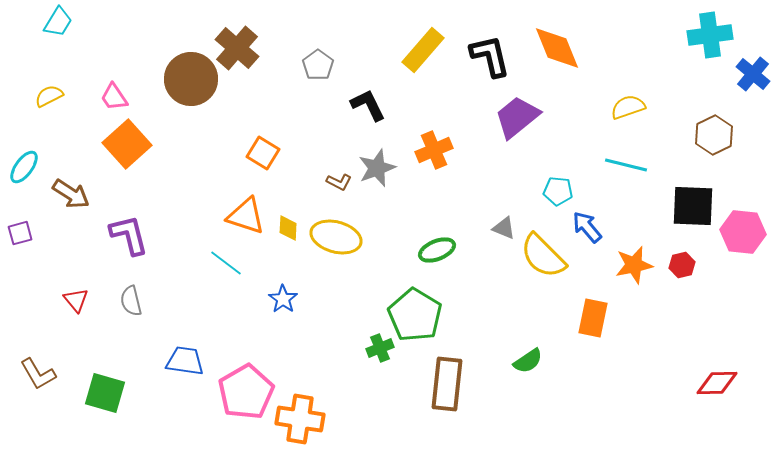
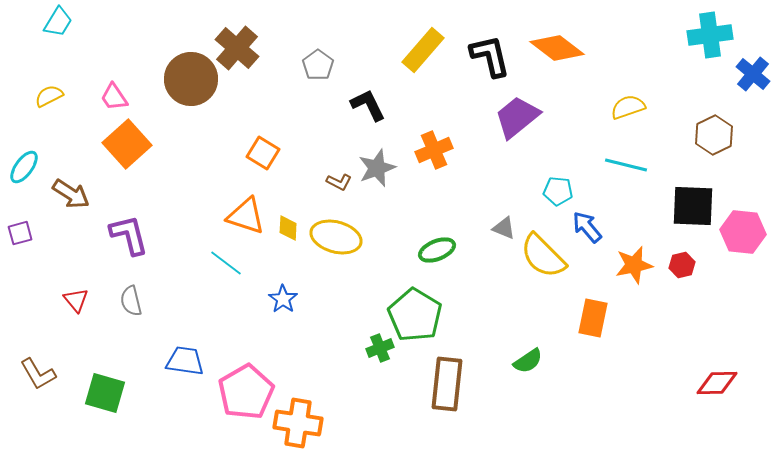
orange diamond at (557, 48): rotated 30 degrees counterclockwise
orange cross at (300, 419): moved 2 px left, 4 px down
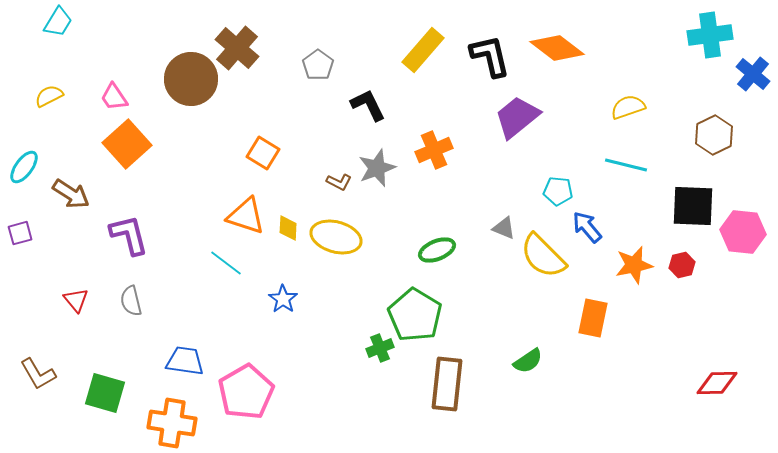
orange cross at (298, 423): moved 126 px left
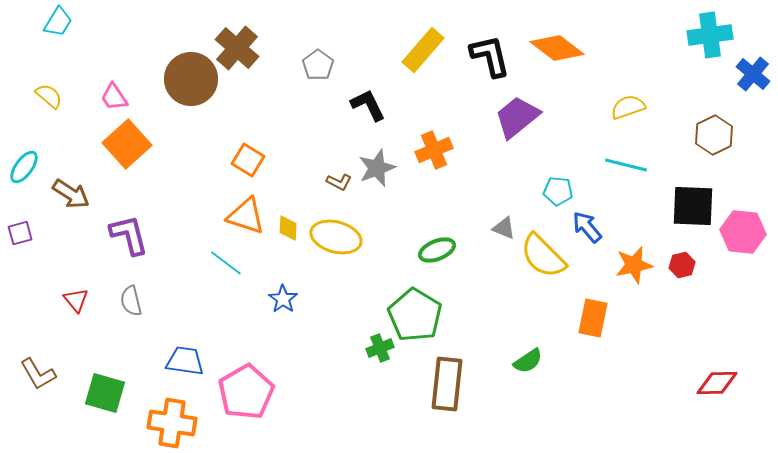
yellow semicircle at (49, 96): rotated 68 degrees clockwise
orange square at (263, 153): moved 15 px left, 7 px down
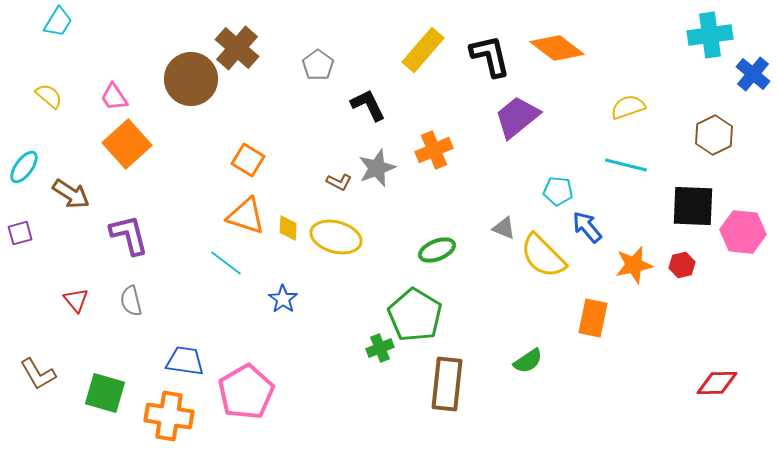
orange cross at (172, 423): moved 3 px left, 7 px up
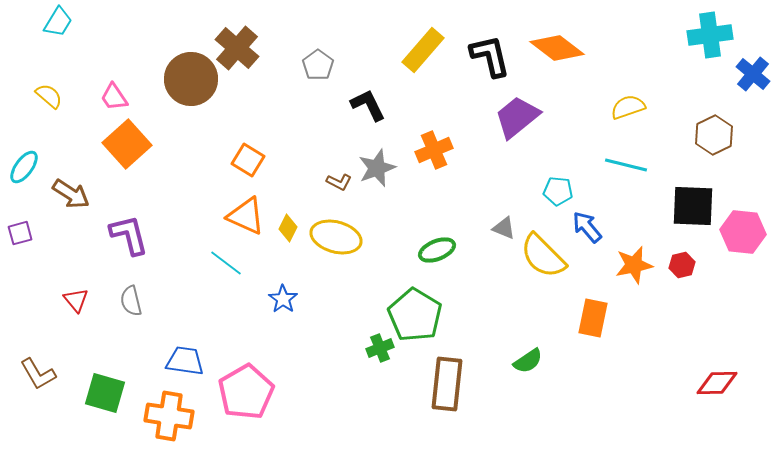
orange triangle at (246, 216): rotated 6 degrees clockwise
yellow diamond at (288, 228): rotated 24 degrees clockwise
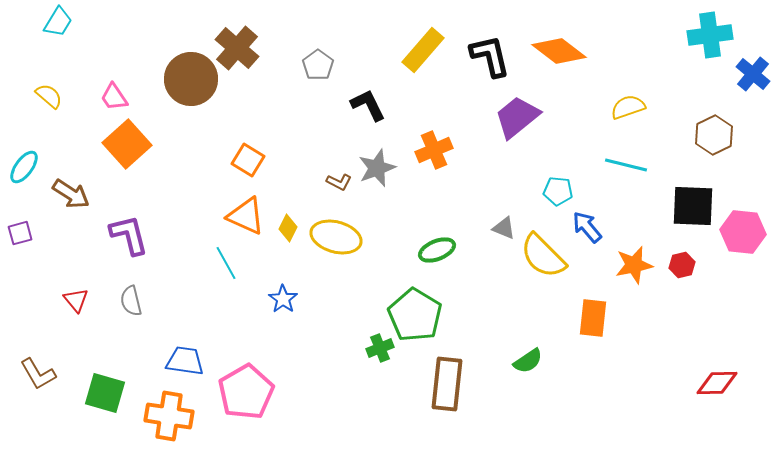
orange diamond at (557, 48): moved 2 px right, 3 px down
cyan line at (226, 263): rotated 24 degrees clockwise
orange rectangle at (593, 318): rotated 6 degrees counterclockwise
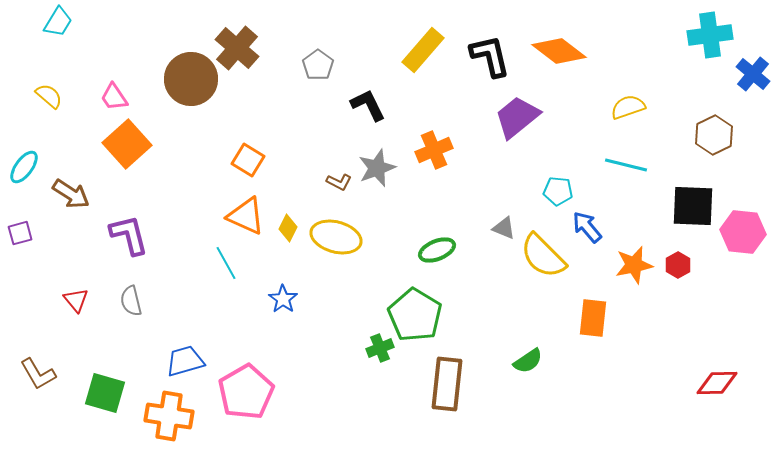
red hexagon at (682, 265): moved 4 px left; rotated 15 degrees counterclockwise
blue trapezoid at (185, 361): rotated 24 degrees counterclockwise
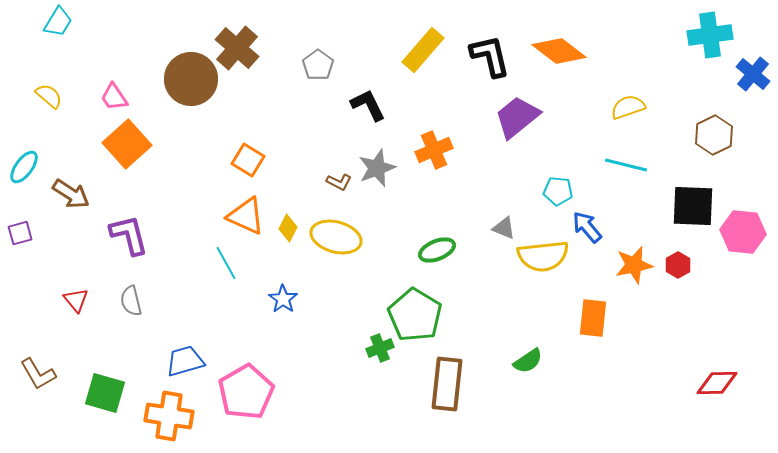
yellow semicircle at (543, 256): rotated 51 degrees counterclockwise
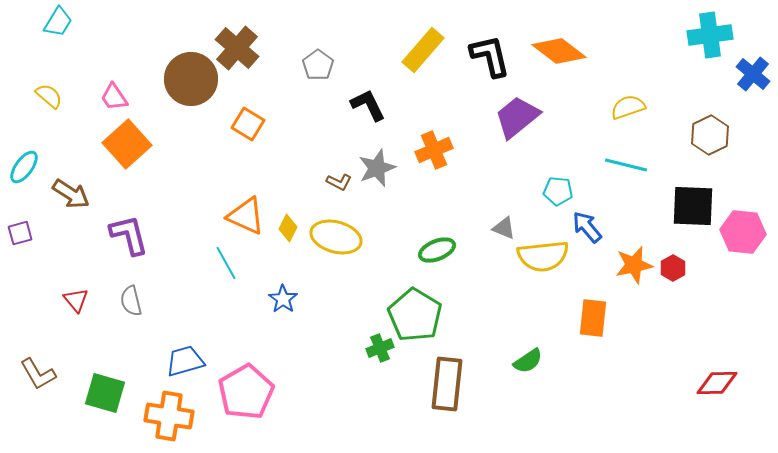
brown hexagon at (714, 135): moved 4 px left
orange square at (248, 160): moved 36 px up
red hexagon at (678, 265): moved 5 px left, 3 px down
